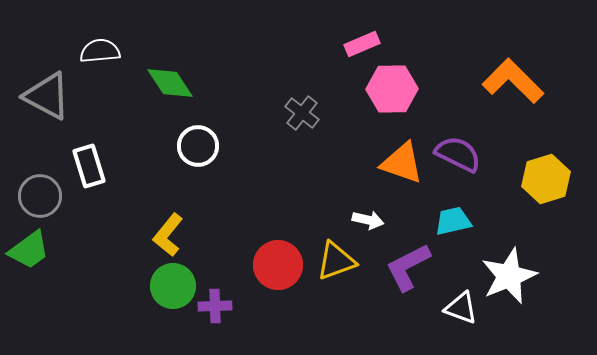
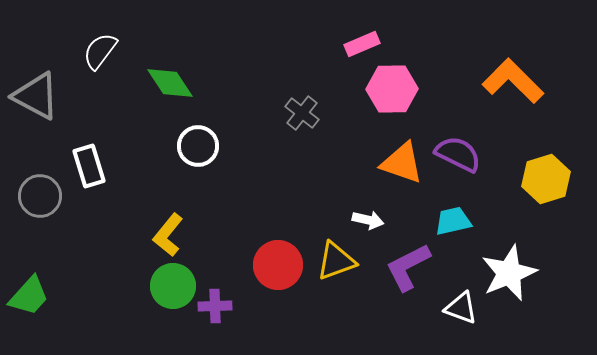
white semicircle: rotated 48 degrees counterclockwise
gray triangle: moved 11 px left
green trapezoid: moved 46 px down; rotated 12 degrees counterclockwise
white star: moved 3 px up
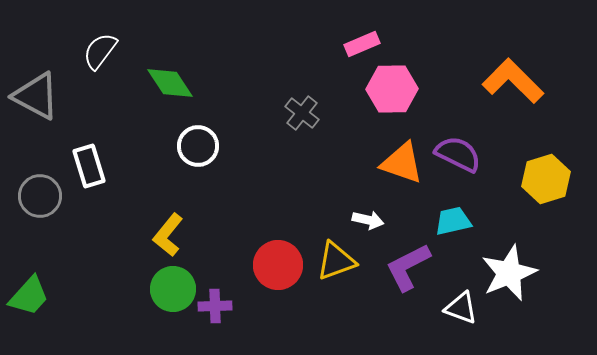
green circle: moved 3 px down
